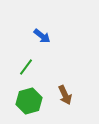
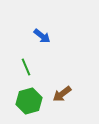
green line: rotated 60 degrees counterclockwise
brown arrow: moved 3 px left, 1 px up; rotated 78 degrees clockwise
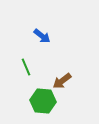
brown arrow: moved 13 px up
green hexagon: moved 14 px right; rotated 20 degrees clockwise
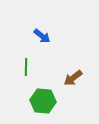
green line: rotated 24 degrees clockwise
brown arrow: moved 11 px right, 3 px up
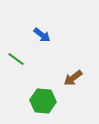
blue arrow: moved 1 px up
green line: moved 10 px left, 8 px up; rotated 54 degrees counterclockwise
